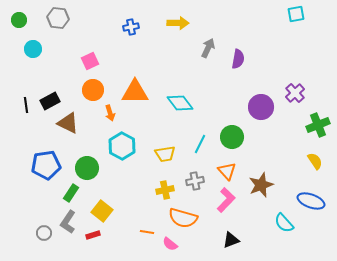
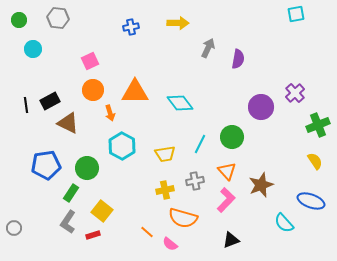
orange line at (147, 232): rotated 32 degrees clockwise
gray circle at (44, 233): moved 30 px left, 5 px up
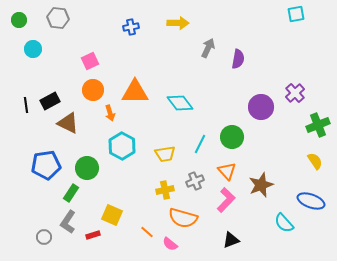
gray cross at (195, 181): rotated 12 degrees counterclockwise
yellow square at (102, 211): moved 10 px right, 4 px down; rotated 15 degrees counterclockwise
gray circle at (14, 228): moved 30 px right, 9 px down
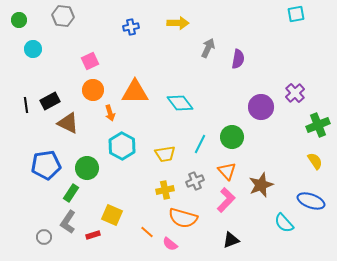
gray hexagon at (58, 18): moved 5 px right, 2 px up
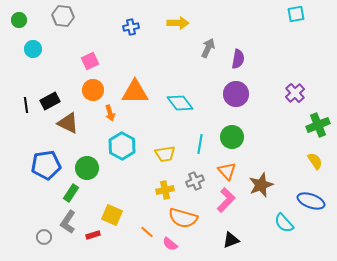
purple circle at (261, 107): moved 25 px left, 13 px up
cyan line at (200, 144): rotated 18 degrees counterclockwise
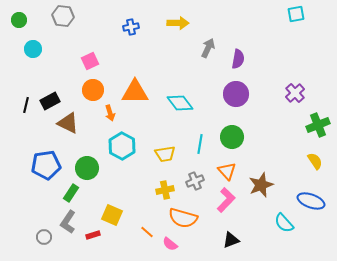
black line at (26, 105): rotated 21 degrees clockwise
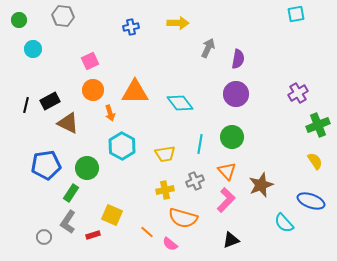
purple cross at (295, 93): moved 3 px right; rotated 12 degrees clockwise
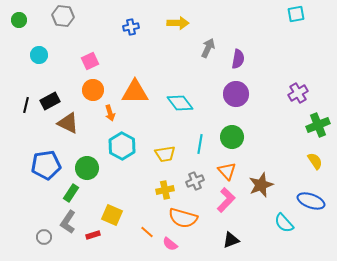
cyan circle at (33, 49): moved 6 px right, 6 px down
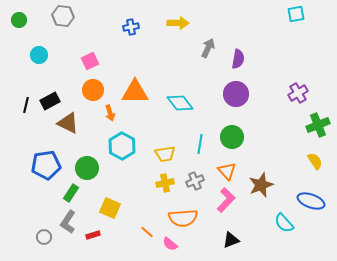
yellow cross at (165, 190): moved 7 px up
yellow square at (112, 215): moved 2 px left, 7 px up
orange semicircle at (183, 218): rotated 20 degrees counterclockwise
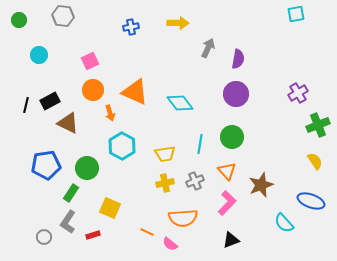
orange triangle at (135, 92): rotated 24 degrees clockwise
pink L-shape at (226, 200): moved 1 px right, 3 px down
orange line at (147, 232): rotated 16 degrees counterclockwise
